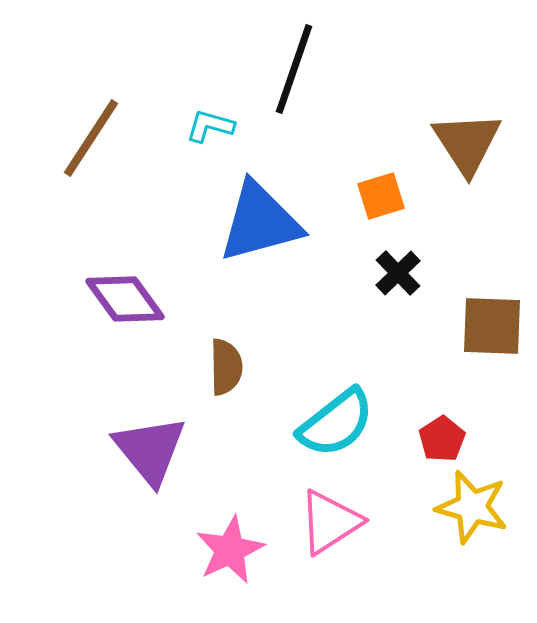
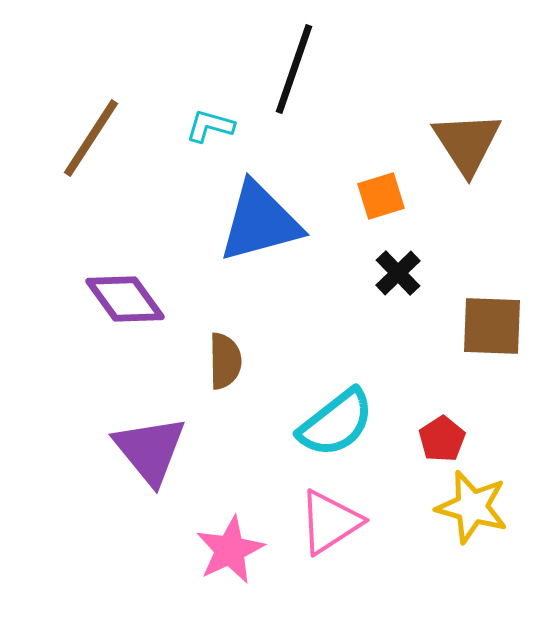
brown semicircle: moved 1 px left, 6 px up
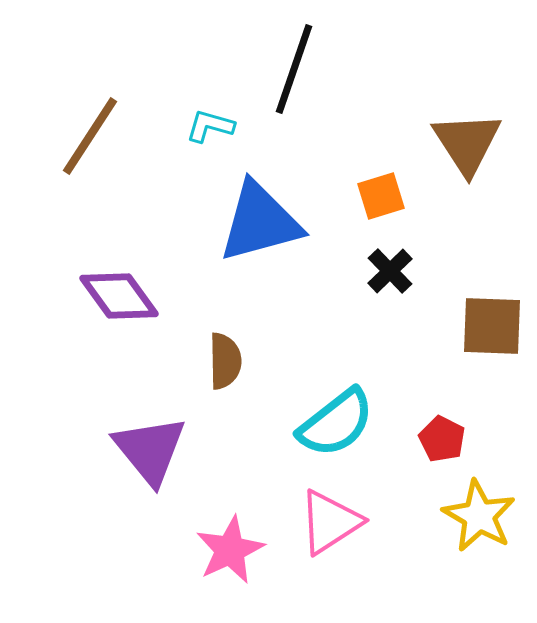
brown line: moved 1 px left, 2 px up
black cross: moved 8 px left, 2 px up
purple diamond: moved 6 px left, 3 px up
red pentagon: rotated 12 degrees counterclockwise
yellow star: moved 7 px right, 9 px down; rotated 14 degrees clockwise
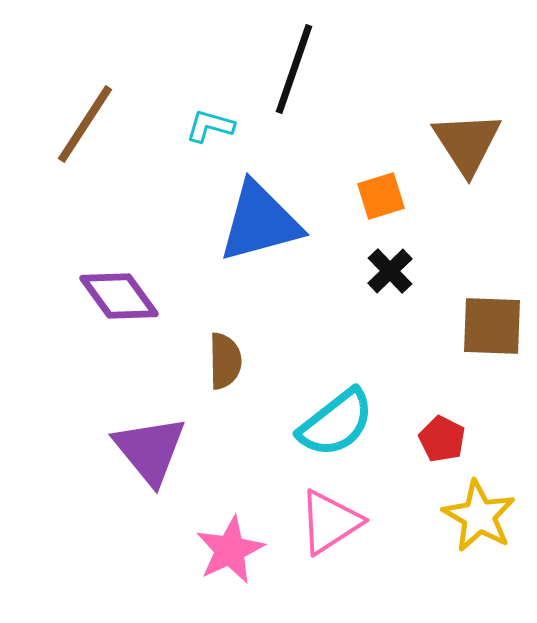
brown line: moved 5 px left, 12 px up
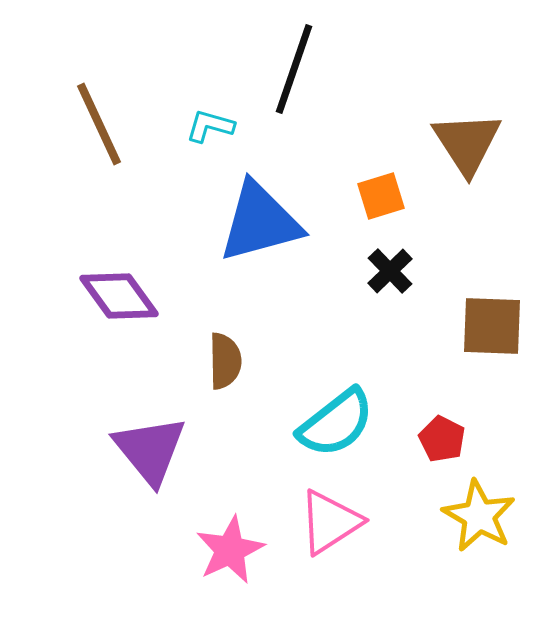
brown line: moved 14 px right; rotated 58 degrees counterclockwise
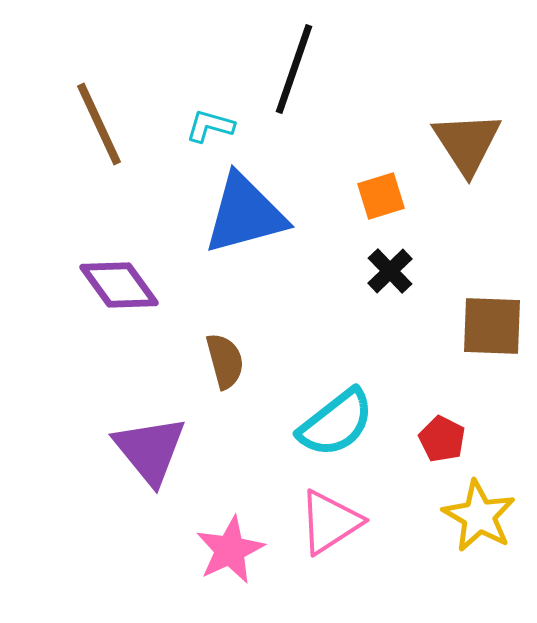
blue triangle: moved 15 px left, 8 px up
purple diamond: moved 11 px up
brown semicircle: rotated 14 degrees counterclockwise
